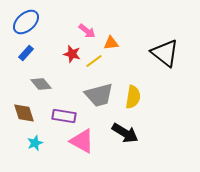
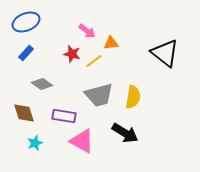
blue ellipse: rotated 20 degrees clockwise
gray diamond: moved 1 px right; rotated 15 degrees counterclockwise
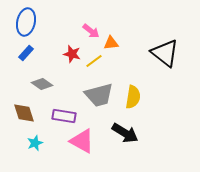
blue ellipse: rotated 56 degrees counterclockwise
pink arrow: moved 4 px right
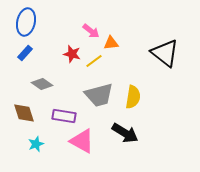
blue rectangle: moved 1 px left
cyan star: moved 1 px right, 1 px down
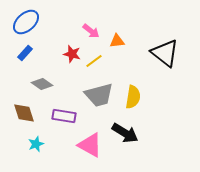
blue ellipse: rotated 36 degrees clockwise
orange triangle: moved 6 px right, 2 px up
pink triangle: moved 8 px right, 4 px down
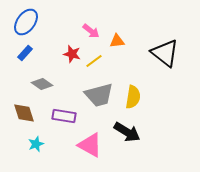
blue ellipse: rotated 12 degrees counterclockwise
black arrow: moved 2 px right, 1 px up
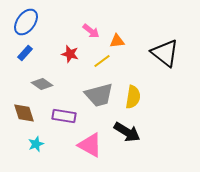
red star: moved 2 px left
yellow line: moved 8 px right
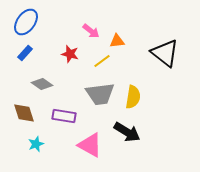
gray trapezoid: moved 1 px right, 1 px up; rotated 8 degrees clockwise
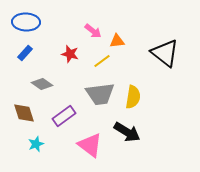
blue ellipse: rotated 56 degrees clockwise
pink arrow: moved 2 px right
purple rectangle: rotated 45 degrees counterclockwise
pink triangle: rotated 8 degrees clockwise
